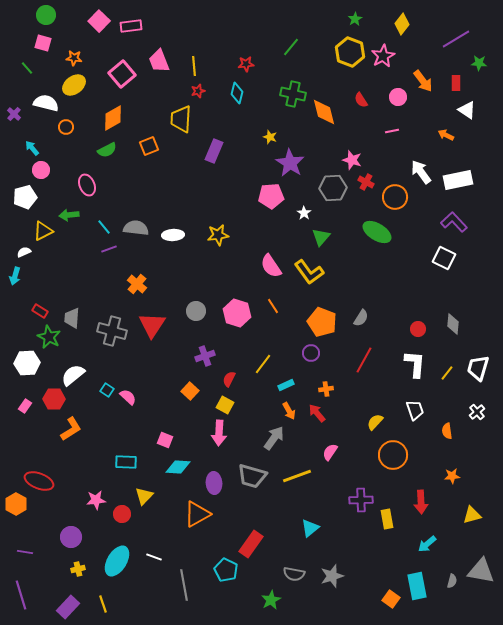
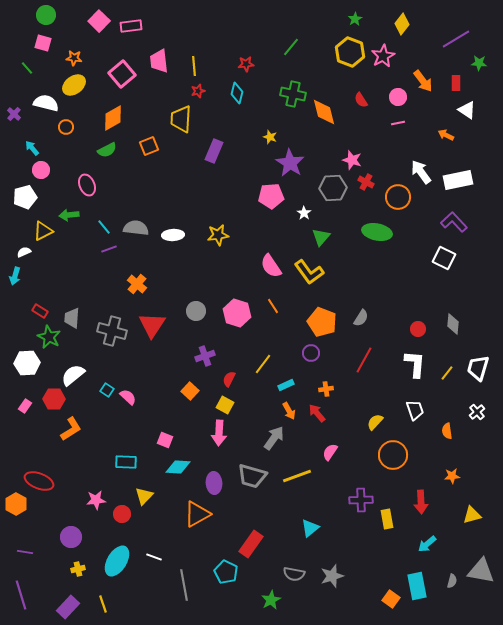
pink trapezoid at (159, 61): rotated 15 degrees clockwise
pink line at (392, 131): moved 6 px right, 8 px up
orange circle at (395, 197): moved 3 px right
green ellipse at (377, 232): rotated 20 degrees counterclockwise
cyan pentagon at (226, 570): moved 2 px down
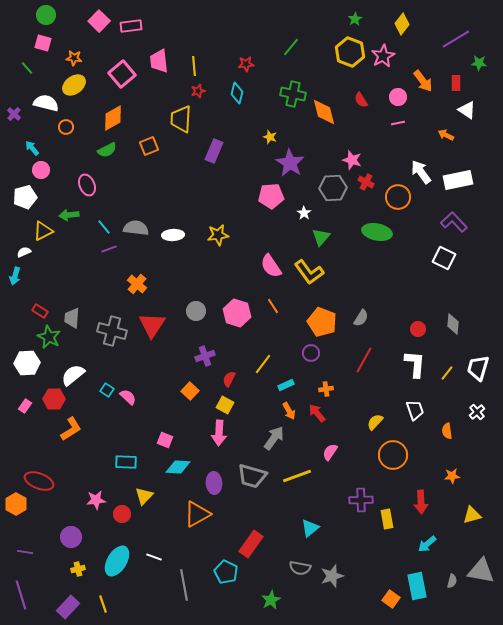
gray semicircle at (294, 574): moved 6 px right, 6 px up
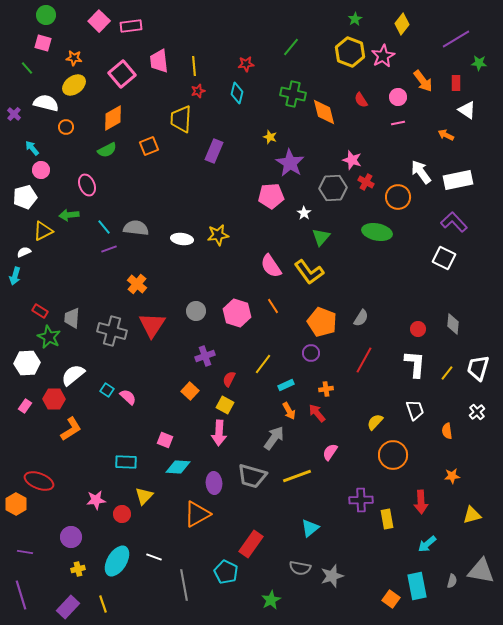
white ellipse at (173, 235): moved 9 px right, 4 px down; rotated 10 degrees clockwise
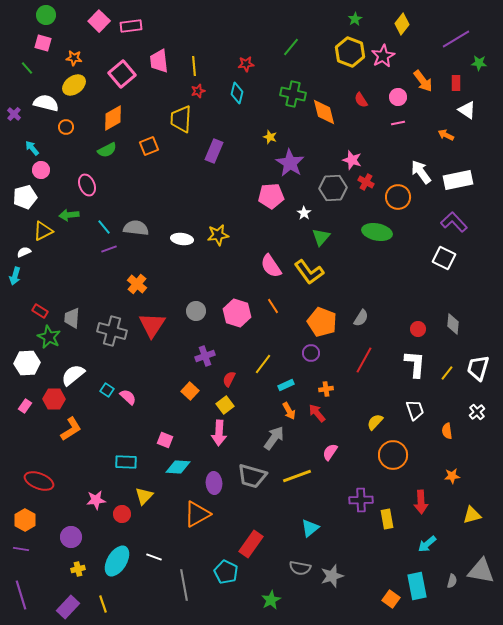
yellow square at (225, 405): rotated 24 degrees clockwise
orange hexagon at (16, 504): moved 9 px right, 16 px down
purple line at (25, 552): moved 4 px left, 3 px up
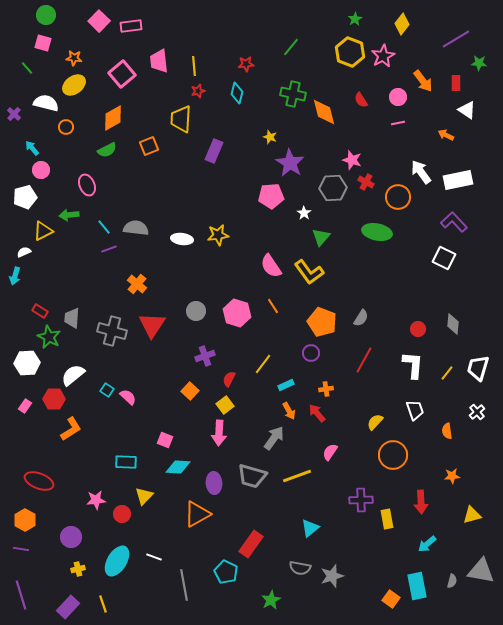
white L-shape at (415, 364): moved 2 px left, 1 px down
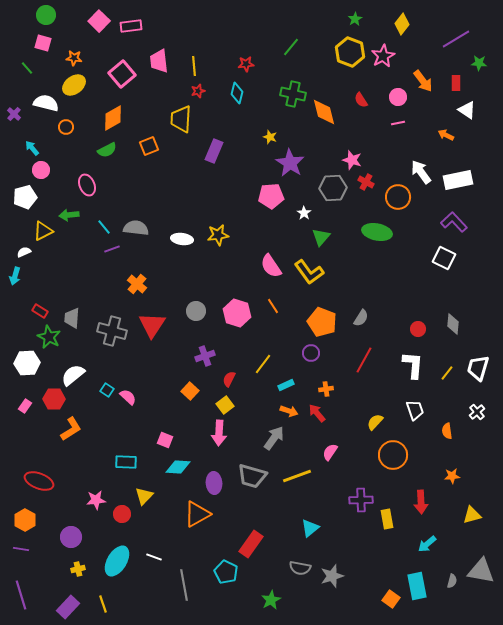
purple line at (109, 249): moved 3 px right
orange arrow at (289, 411): rotated 42 degrees counterclockwise
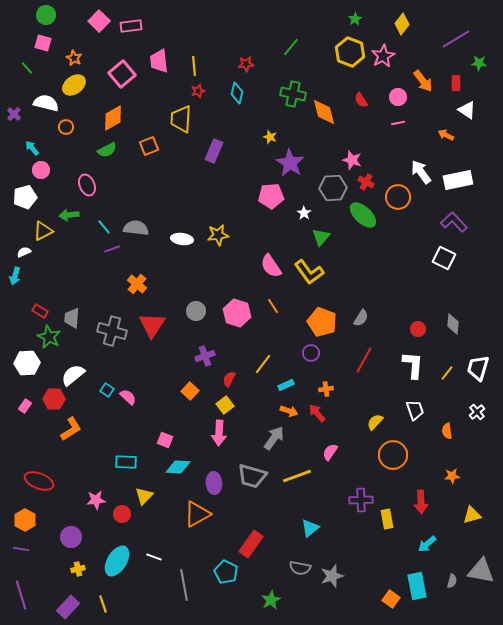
orange star at (74, 58): rotated 21 degrees clockwise
green ellipse at (377, 232): moved 14 px left, 17 px up; rotated 32 degrees clockwise
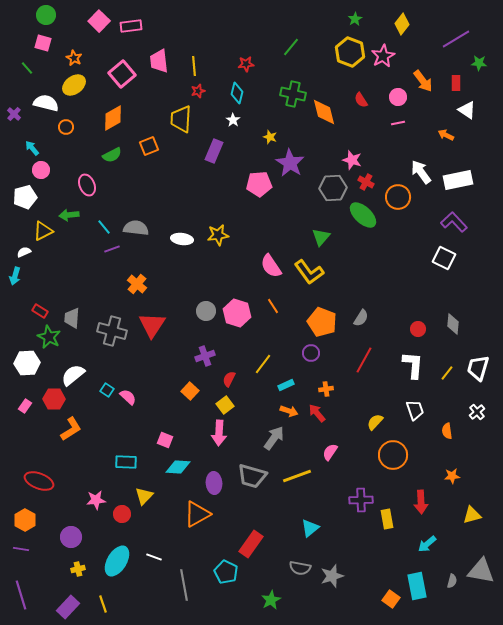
green semicircle at (107, 150): moved 5 px right, 5 px down
pink pentagon at (271, 196): moved 12 px left, 12 px up
white star at (304, 213): moved 71 px left, 93 px up
gray circle at (196, 311): moved 10 px right
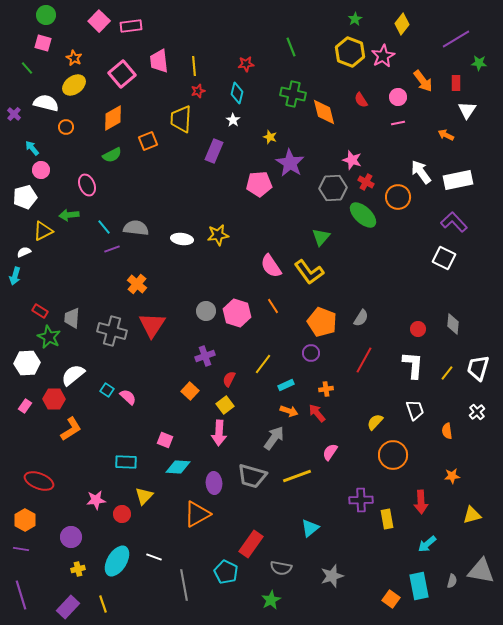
green line at (291, 47): rotated 60 degrees counterclockwise
white triangle at (467, 110): rotated 30 degrees clockwise
orange square at (149, 146): moved 1 px left, 5 px up
gray semicircle at (300, 568): moved 19 px left
cyan rectangle at (417, 586): moved 2 px right
